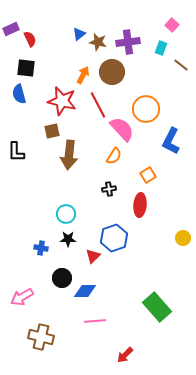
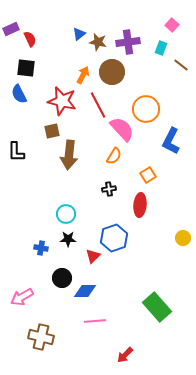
blue semicircle: rotated 12 degrees counterclockwise
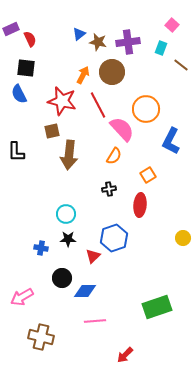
green rectangle: rotated 68 degrees counterclockwise
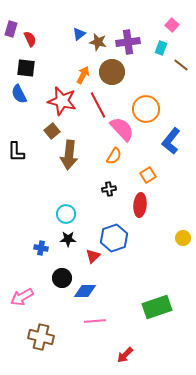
purple rectangle: rotated 49 degrees counterclockwise
brown square: rotated 28 degrees counterclockwise
blue L-shape: rotated 12 degrees clockwise
